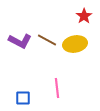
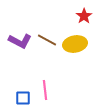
pink line: moved 12 px left, 2 px down
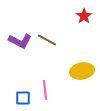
yellow ellipse: moved 7 px right, 27 px down
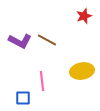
red star: rotated 14 degrees clockwise
pink line: moved 3 px left, 9 px up
